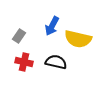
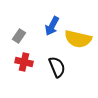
black semicircle: moved 1 px right, 5 px down; rotated 55 degrees clockwise
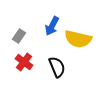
red cross: rotated 24 degrees clockwise
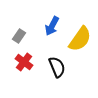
yellow semicircle: moved 2 px right; rotated 68 degrees counterclockwise
